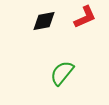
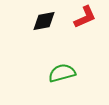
green semicircle: rotated 36 degrees clockwise
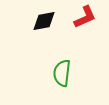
green semicircle: rotated 68 degrees counterclockwise
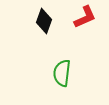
black diamond: rotated 60 degrees counterclockwise
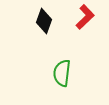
red L-shape: rotated 20 degrees counterclockwise
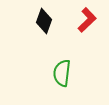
red L-shape: moved 2 px right, 3 px down
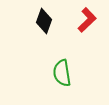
green semicircle: rotated 16 degrees counterclockwise
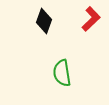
red L-shape: moved 4 px right, 1 px up
